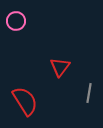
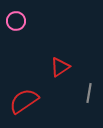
red triangle: rotated 20 degrees clockwise
red semicircle: moved 1 px left; rotated 92 degrees counterclockwise
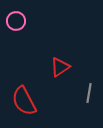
red semicircle: rotated 84 degrees counterclockwise
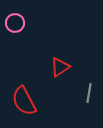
pink circle: moved 1 px left, 2 px down
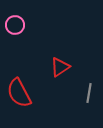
pink circle: moved 2 px down
red semicircle: moved 5 px left, 8 px up
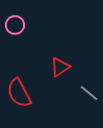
gray line: rotated 60 degrees counterclockwise
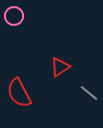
pink circle: moved 1 px left, 9 px up
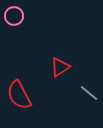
red semicircle: moved 2 px down
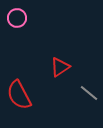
pink circle: moved 3 px right, 2 px down
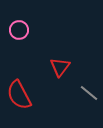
pink circle: moved 2 px right, 12 px down
red triangle: rotated 20 degrees counterclockwise
